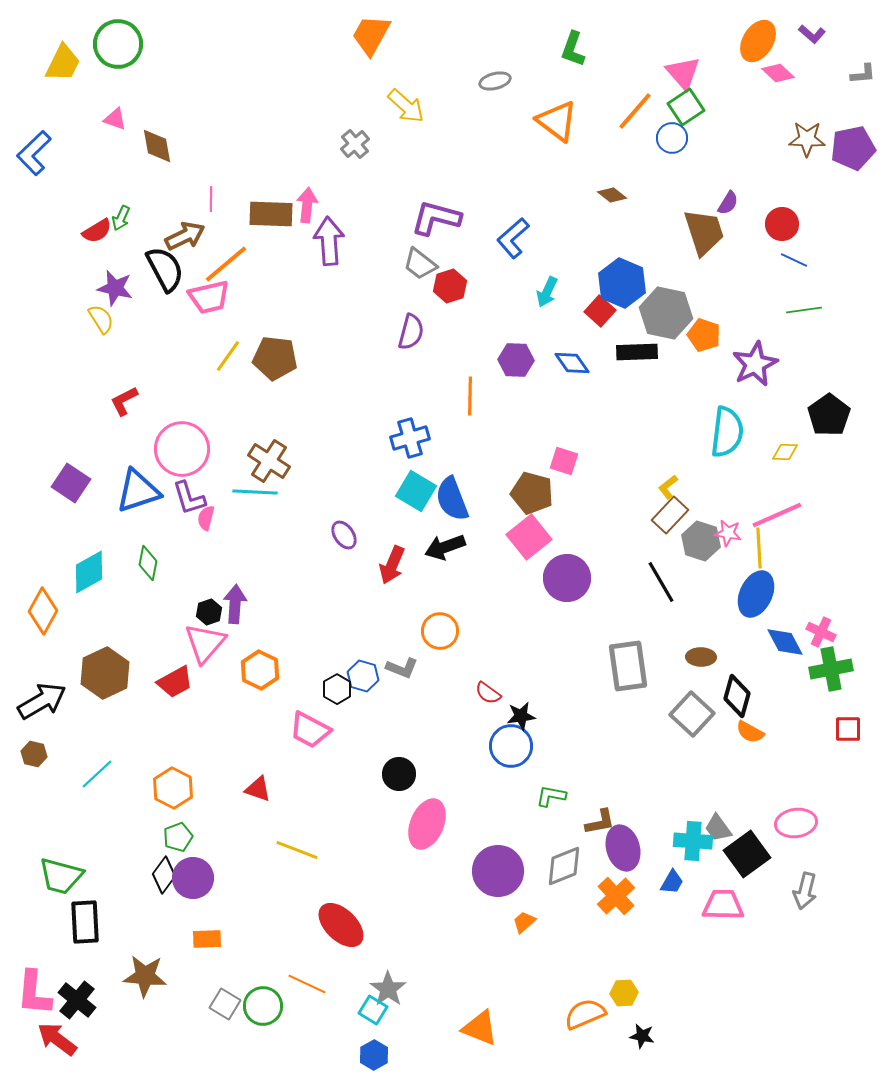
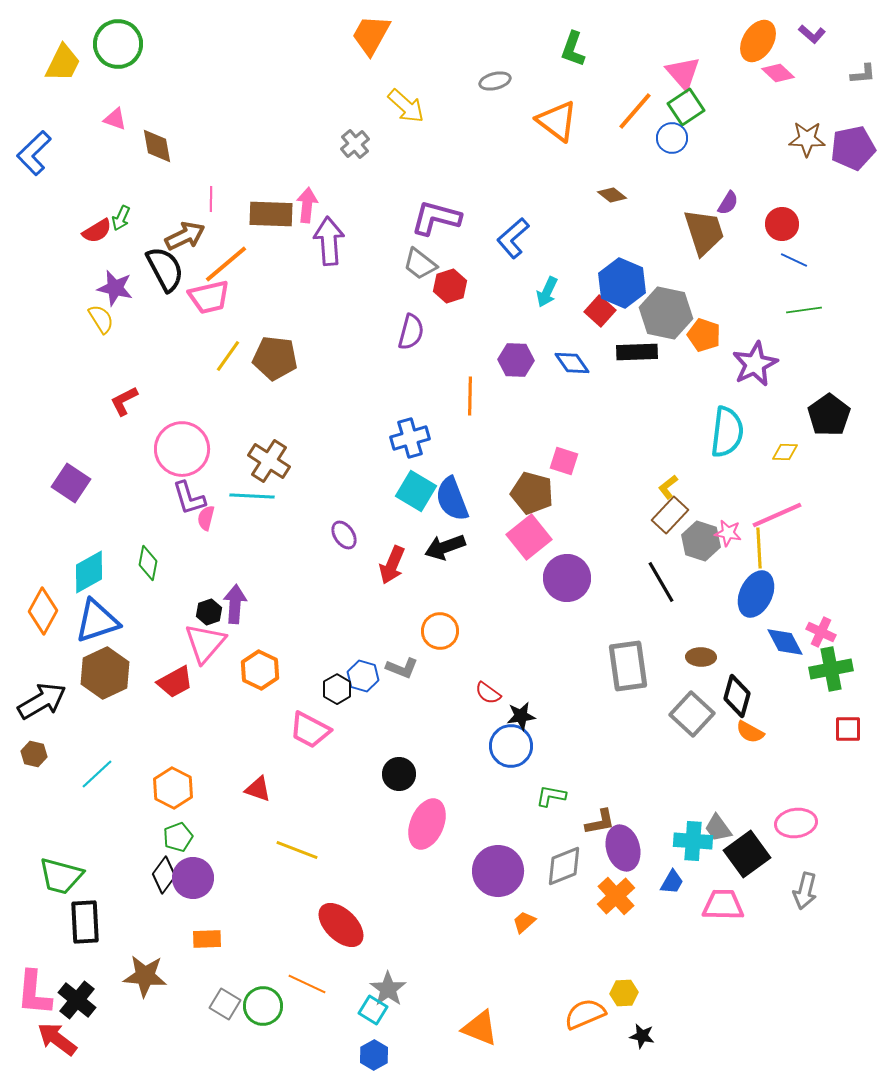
blue triangle at (138, 491): moved 41 px left, 130 px down
cyan line at (255, 492): moved 3 px left, 4 px down
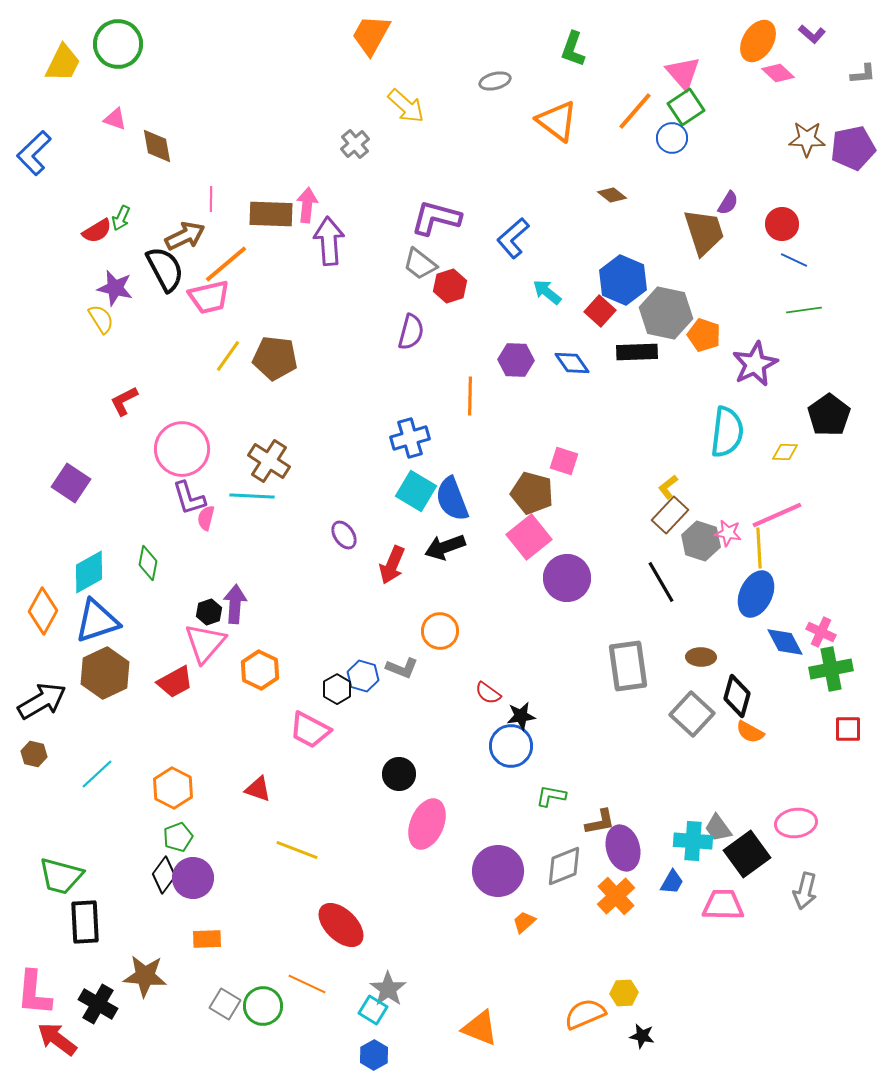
blue hexagon at (622, 283): moved 1 px right, 3 px up
cyan arrow at (547, 292): rotated 104 degrees clockwise
black cross at (77, 1000): moved 21 px right, 4 px down; rotated 9 degrees counterclockwise
